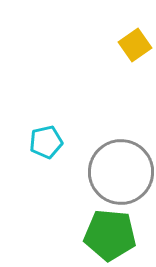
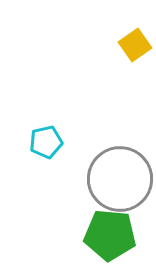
gray circle: moved 1 px left, 7 px down
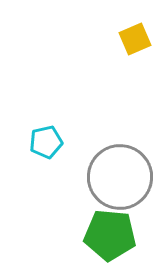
yellow square: moved 6 px up; rotated 12 degrees clockwise
gray circle: moved 2 px up
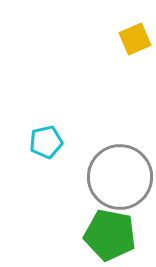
green pentagon: rotated 6 degrees clockwise
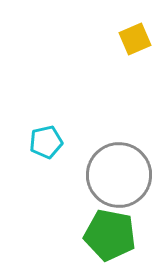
gray circle: moved 1 px left, 2 px up
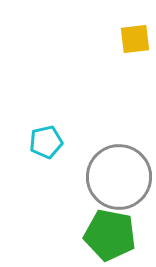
yellow square: rotated 16 degrees clockwise
gray circle: moved 2 px down
